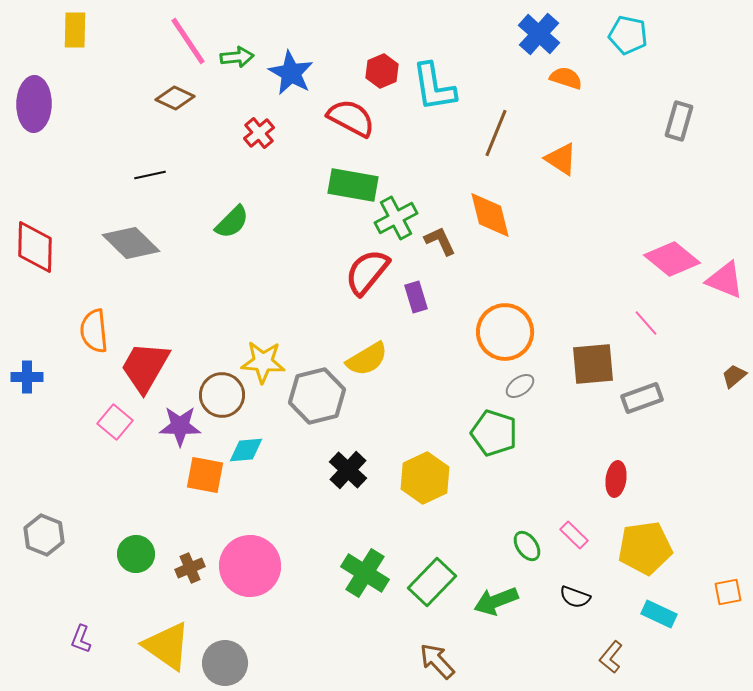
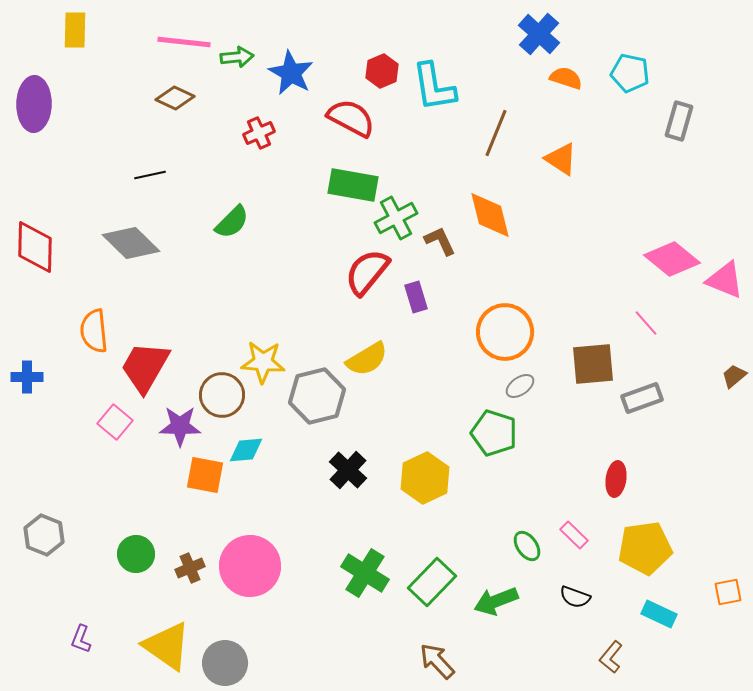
cyan pentagon at (628, 35): moved 2 px right, 38 px down
pink line at (188, 41): moved 4 px left, 1 px down; rotated 50 degrees counterclockwise
red cross at (259, 133): rotated 16 degrees clockwise
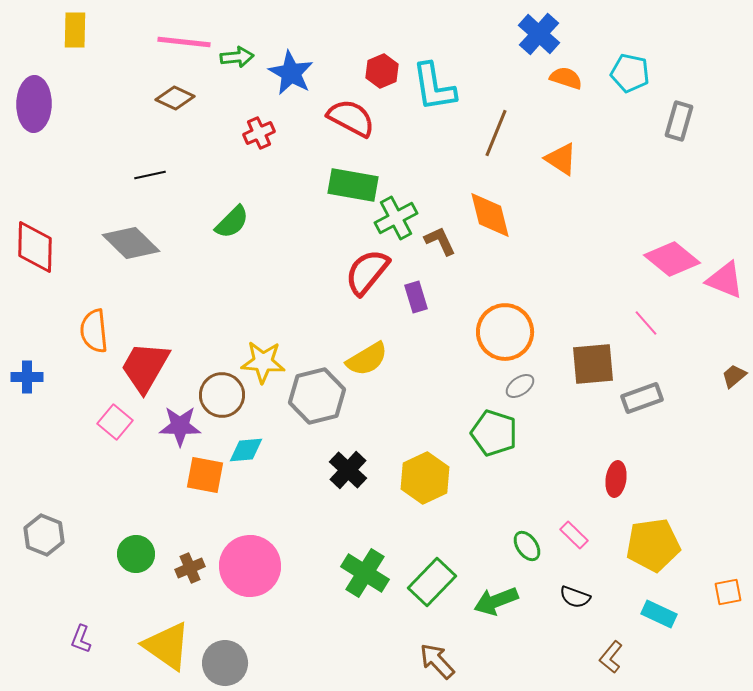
yellow pentagon at (645, 548): moved 8 px right, 3 px up
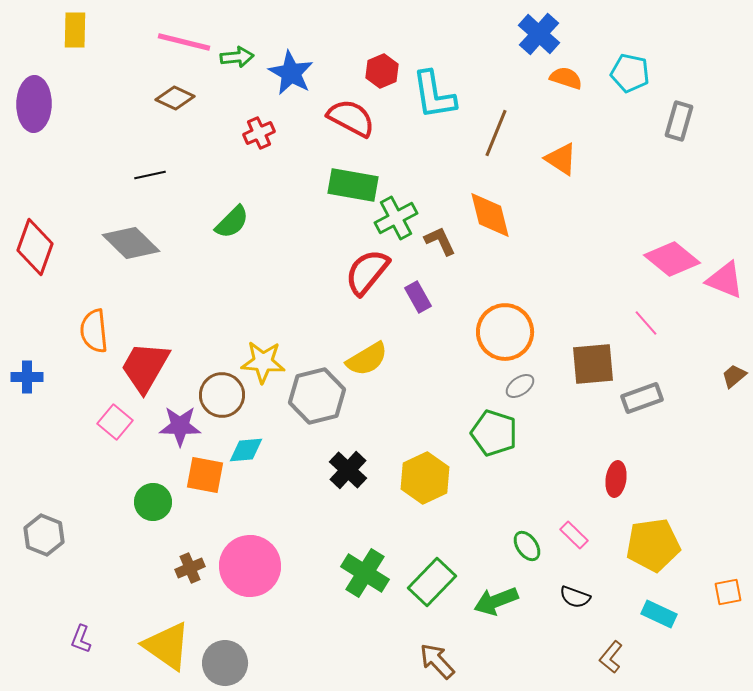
pink line at (184, 42): rotated 8 degrees clockwise
cyan L-shape at (434, 87): moved 8 px down
red diamond at (35, 247): rotated 18 degrees clockwise
purple rectangle at (416, 297): moved 2 px right; rotated 12 degrees counterclockwise
green circle at (136, 554): moved 17 px right, 52 px up
